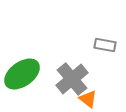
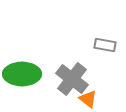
green ellipse: rotated 36 degrees clockwise
gray cross: rotated 12 degrees counterclockwise
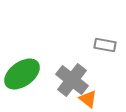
green ellipse: rotated 36 degrees counterclockwise
gray cross: moved 1 px down
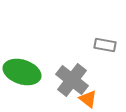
green ellipse: moved 2 px up; rotated 54 degrees clockwise
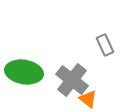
gray rectangle: rotated 55 degrees clockwise
green ellipse: moved 2 px right; rotated 9 degrees counterclockwise
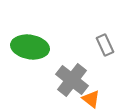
green ellipse: moved 6 px right, 25 px up
orange triangle: moved 3 px right
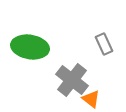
gray rectangle: moved 1 px left, 1 px up
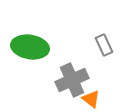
gray rectangle: moved 1 px down
gray cross: rotated 28 degrees clockwise
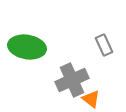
green ellipse: moved 3 px left
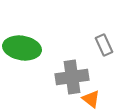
green ellipse: moved 5 px left, 1 px down
gray cross: moved 3 px up; rotated 16 degrees clockwise
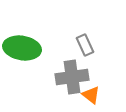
gray rectangle: moved 19 px left
orange triangle: moved 4 px up
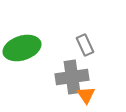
green ellipse: rotated 27 degrees counterclockwise
orange triangle: moved 5 px left; rotated 18 degrees clockwise
